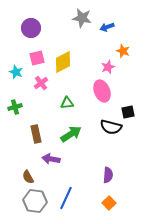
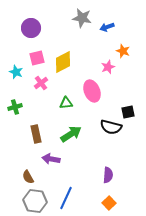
pink ellipse: moved 10 px left
green triangle: moved 1 px left
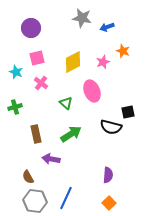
yellow diamond: moved 10 px right
pink star: moved 5 px left, 5 px up
pink cross: rotated 16 degrees counterclockwise
green triangle: rotated 48 degrees clockwise
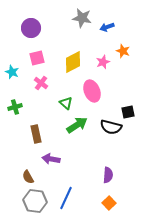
cyan star: moved 4 px left
green arrow: moved 6 px right, 9 px up
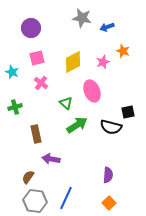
brown semicircle: rotated 64 degrees clockwise
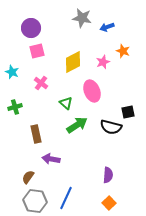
pink square: moved 7 px up
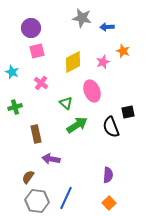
blue arrow: rotated 16 degrees clockwise
black semicircle: rotated 55 degrees clockwise
gray hexagon: moved 2 px right
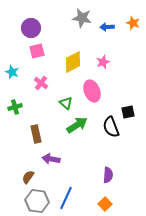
orange star: moved 10 px right, 28 px up
orange square: moved 4 px left, 1 px down
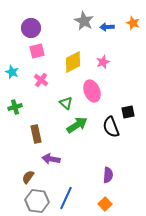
gray star: moved 2 px right, 3 px down; rotated 18 degrees clockwise
pink cross: moved 3 px up
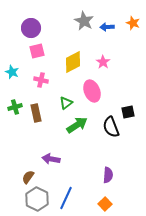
pink star: rotated 16 degrees counterclockwise
pink cross: rotated 24 degrees counterclockwise
green triangle: rotated 40 degrees clockwise
brown rectangle: moved 21 px up
gray hexagon: moved 2 px up; rotated 20 degrees clockwise
